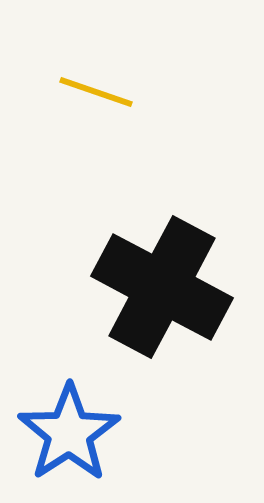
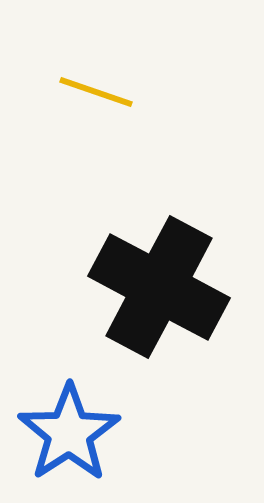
black cross: moved 3 px left
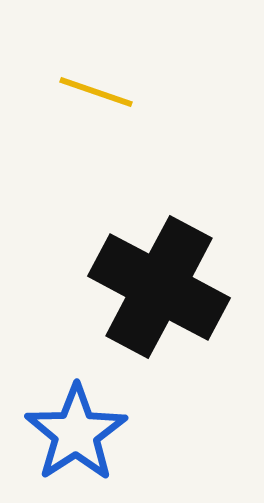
blue star: moved 7 px right
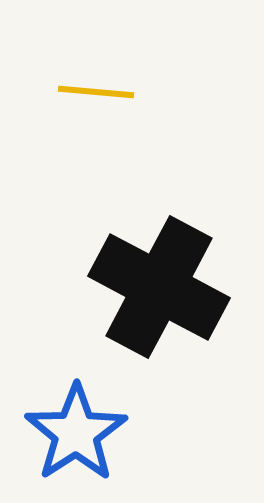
yellow line: rotated 14 degrees counterclockwise
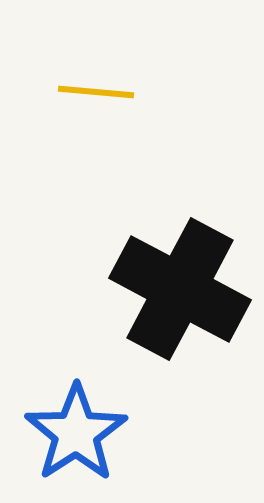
black cross: moved 21 px right, 2 px down
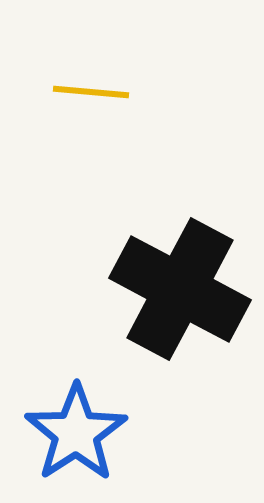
yellow line: moved 5 px left
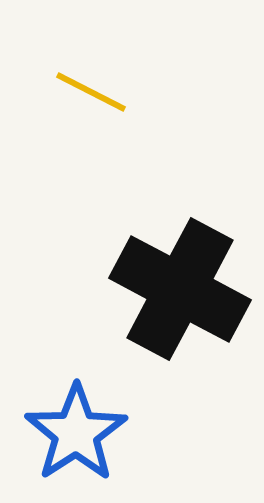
yellow line: rotated 22 degrees clockwise
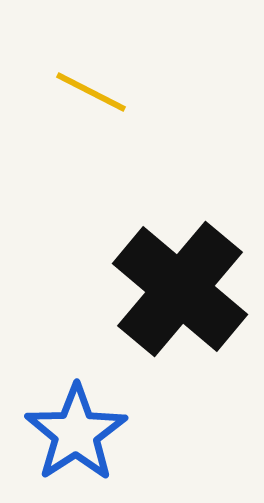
black cross: rotated 12 degrees clockwise
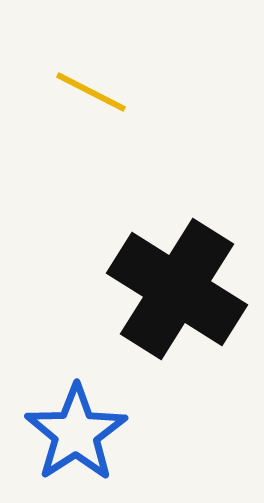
black cross: moved 3 px left; rotated 8 degrees counterclockwise
